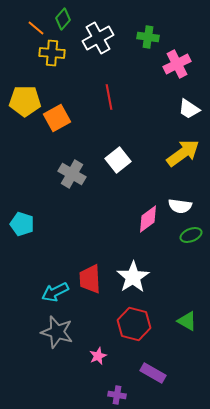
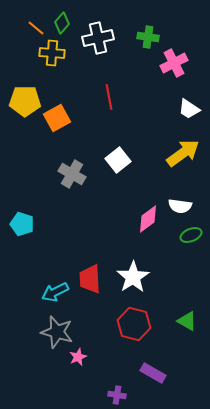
green diamond: moved 1 px left, 4 px down
white cross: rotated 16 degrees clockwise
pink cross: moved 3 px left, 1 px up
pink star: moved 20 px left, 1 px down
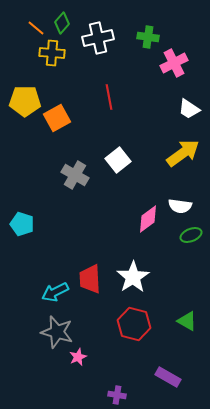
gray cross: moved 3 px right, 1 px down
purple rectangle: moved 15 px right, 4 px down
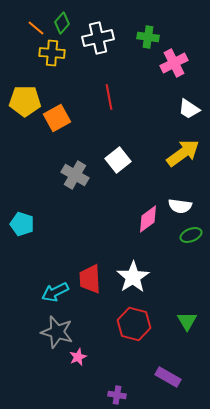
green triangle: rotated 30 degrees clockwise
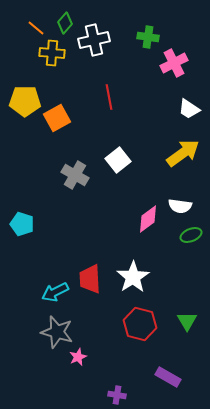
green diamond: moved 3 px right
white cross: moved 4 px left, 2 px down
red hexagon: moved 6 px right
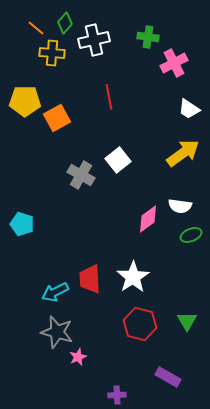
gray cross: moved 6 px right
purple cross: rotated 12 degrees counterclockwise
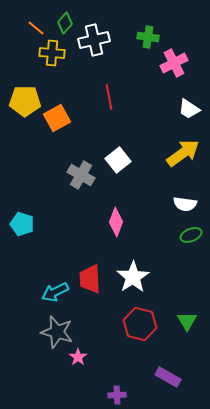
white semicircle: moved 5 px right, 2 px up
pink diamond: moved 32 px left, 3 px down; rotated 32 degrees counterclockwise
pink star: rotated 12 degrees counterclockwise
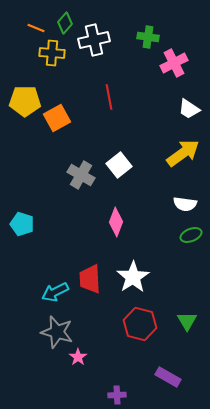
orange line: rotated 18 degrees counterclockwise
white square: moved 1 px right, 5 px down
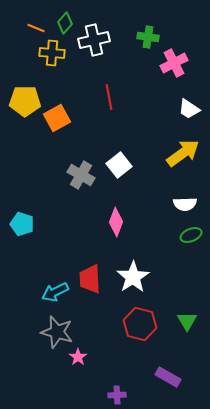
white semicircle: rotated 10 degrees counterclockwise
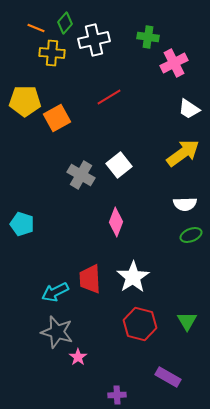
red line: rotated 70 degrees clockwise
